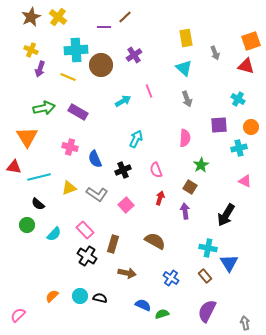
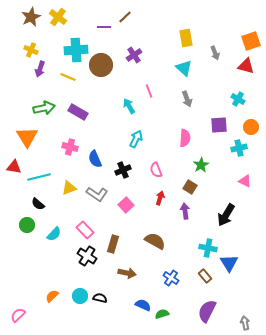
cyan arrow at (123, 101): moved 6 px right, 5 px down; rotated 91 degrees counterclockwise
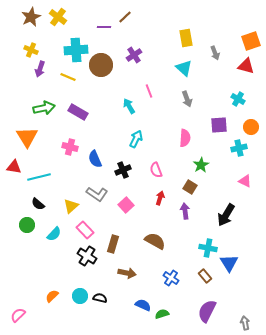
yellow triangle at (69, 188): moved 2 px right, 18 px down; rotated 21 degrees counterclockwise
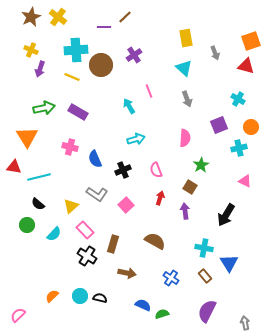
yellow line at (68, 77): moved 4 px right
purple square at (219, 125): rotated 18 degrees counterclockwise
cyan arrow at (136, 139): rotated 48 degrees clockwise
cyan cross at (208, 248): moved 4 px left
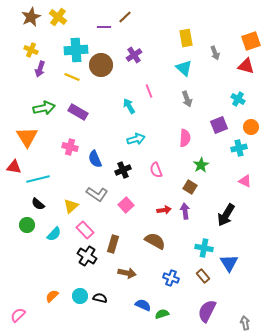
cyan line at (39, 177): moved 1 px left, 2 px down
red arrow at (160, 198): moved 4 px right, 12 px down; rotated 64 degrees clockwise
brown rectangle at (205, 276): moved 2 px left
blue cross at (171, 278): rotated 14 degrees counterclockwise
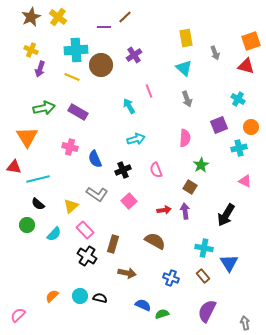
pink square at (126, 205): moved 3 px right, 4 px up
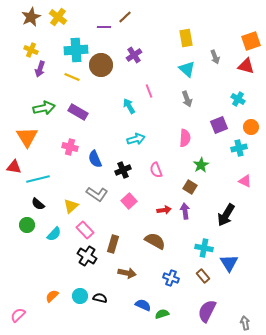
gray arrow at (215, 53): moved 4 px down
cyan triangle at (184, 68): moved 3 px right, 1 px down
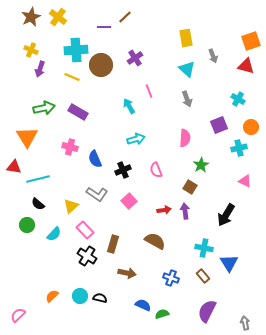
purple cross at (134, 55): moved 1 px right, 3 px down
gray arrow at (215, 57): moved 2 px left, 1 px up
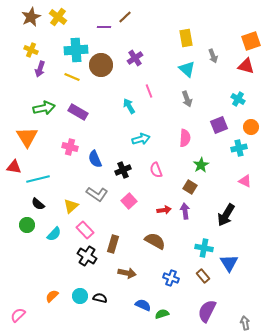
cyan arrow at (136, 139): moved 5 px right
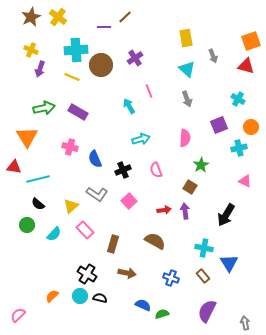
black cross at (87, 256): moved 18 px down
